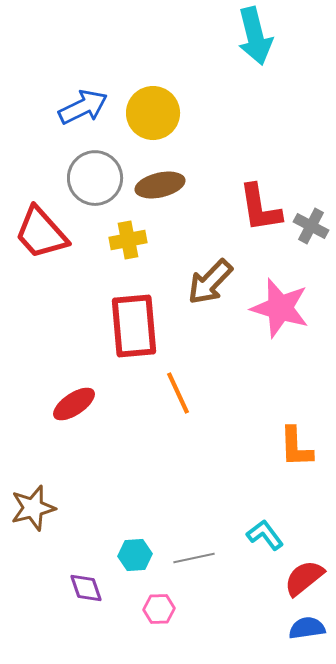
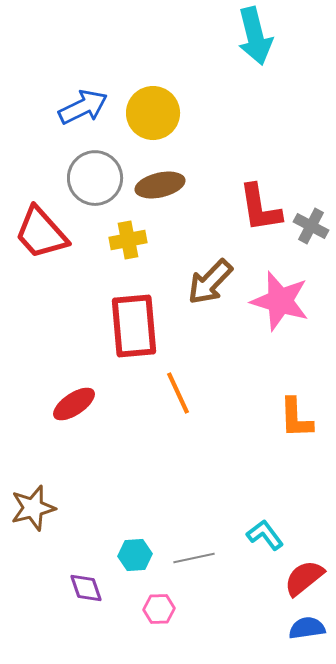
pink star: moved 7 px up
orange L-shape: moved 29 px up
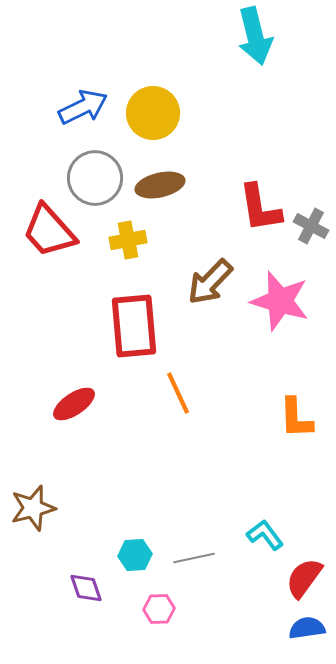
red trapezoid: moved 8 px right, 2 px up
red semicircle: rotated 15 degrees counterclockwise
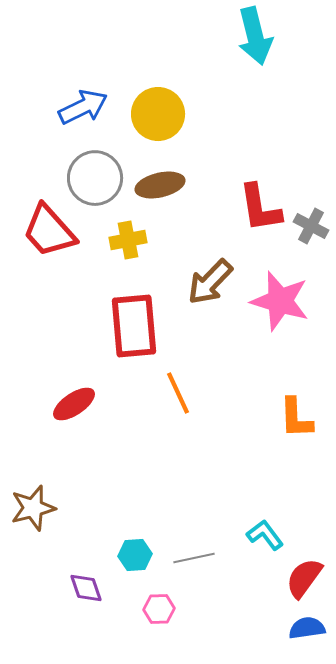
yellow circle: moved 5 px right, 1 px down
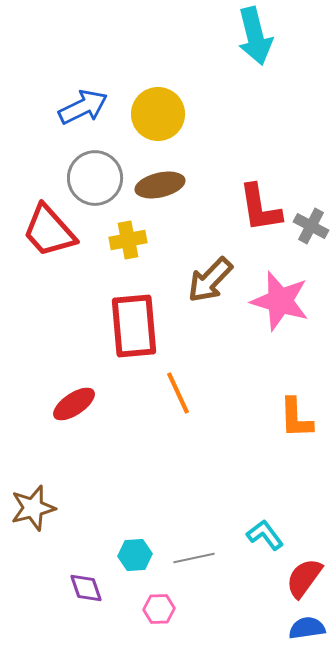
brown arrow: moved 2 px up
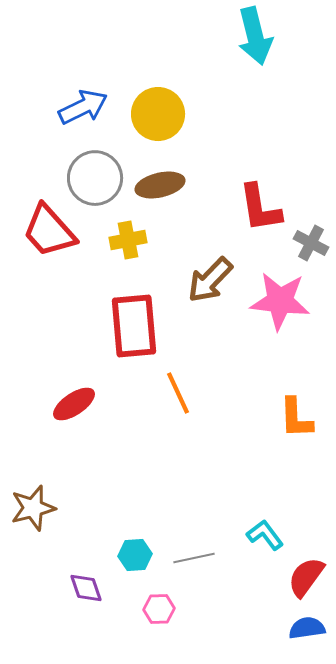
gray cross: moved 17 px down
pink star: rotated 10 degrees counterclockwise
red semicircle: moved 2 px right, 1 px up
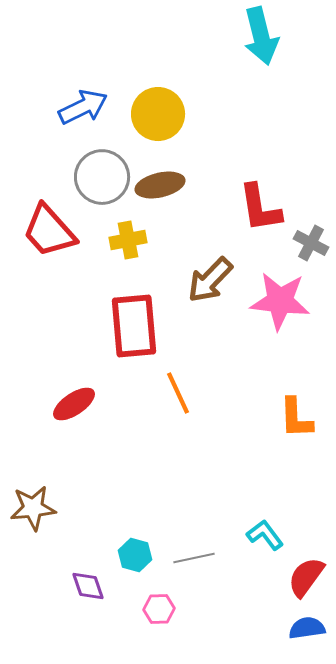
cyan arrow: moved 6 px right
gray circle: moved 7 px right, 1 px up
brown star: rotated 9 degrees clockwise
cyan hexagon: rotated 20 degrees clockwise
purple diamond: moved 2 px right, 2 px up
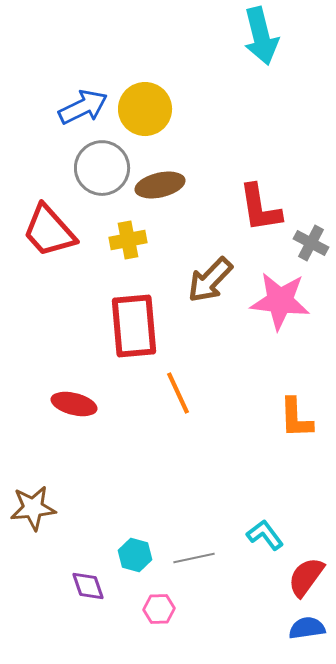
yellow circle: moved 13 px left, 5 px up
gray circle: moved 9 px up
red ellipse: rotated 48 degrees clockwise
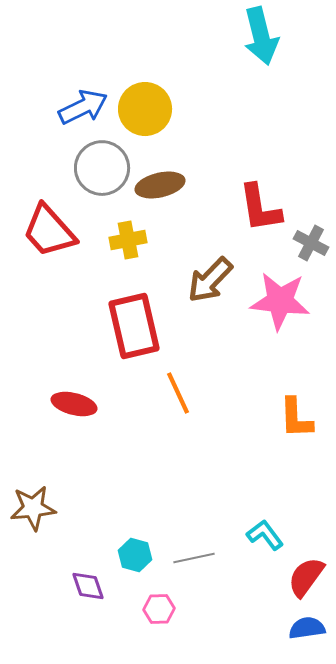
red rectangle: rotated 8 degrees counterclockwise
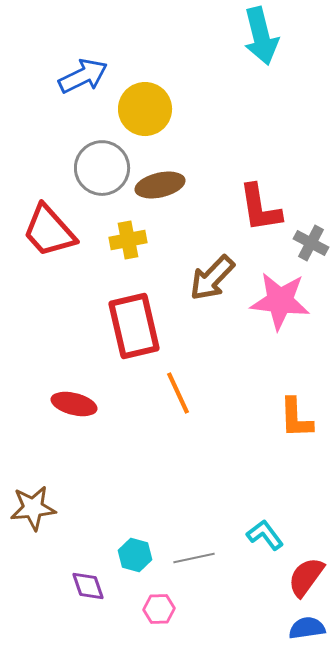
blue arrow: moved 31 px up
brown arrow: moved 2 px right, 2 px up
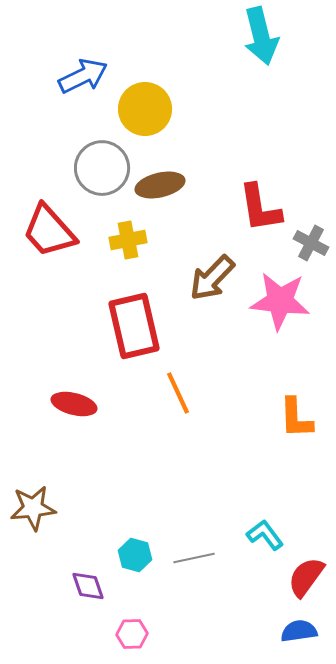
pink hexagon: moved 27 px left, 25 px down
blue semicircle: moved 8 px left, 3 px down
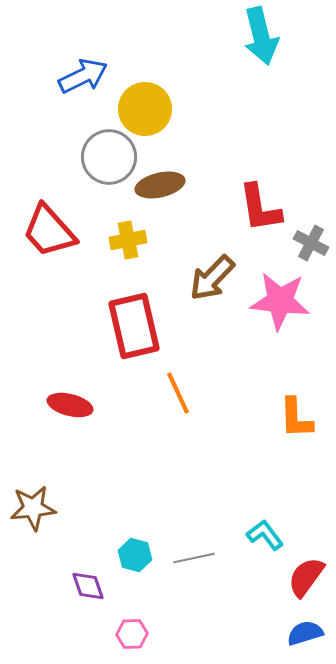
gray circle: moved 7 px right, 11 px up
red ellipse: moved 4 px left, 1 px down
blue semicircle: moved 6 px right, 2 px down; rotated 9 degrees counterclockwise
